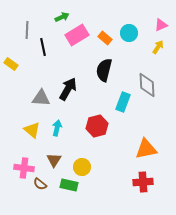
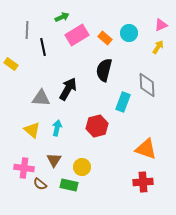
orange triangle: rotated 30 degrees clockwise
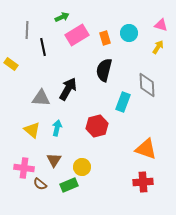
pink triangle: rotated 40 degrees clockwise
orange rectangle: rotated 32 degrees clockwise
green rectangle: rotated 36 degrees counterclockwise
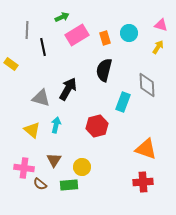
gray triangle: rotated 12 degrees clockwise
cyan arrow: moved 1 px left, 3 px up
green rectangle: rotated 18 degrees clockwise
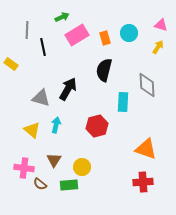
cyan rectangle: rotated 18 degrees counterclockwise
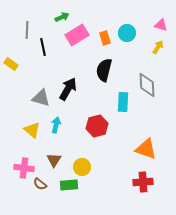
cyan circle: moved 2 px left
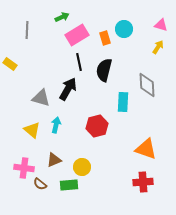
cyan circle: moved 3 px left, 4 px up
black line: moved 36 px right, 15 px down
yellow rectangle: moved 1 px left
brown triangle: rotated 35 degrees clockwise
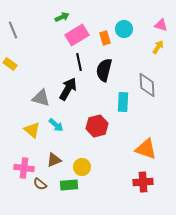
gray line: moved 14 px left; rotated 24 degrees counterclockwise
cyan arrow: rotated 119 degrees clockwise
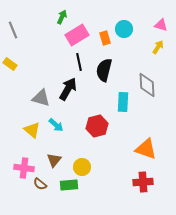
green arrow: rotated 40 degrees counterclockwise
brown triangle: rotated 28 degrees counterclockwise
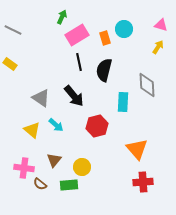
gray line: rotated 42 degrees counterclockwise
black arrow: moved 6 px right, 7 px down; rotated 110 degrees clockwise
gray triangle: rotated 18 degrees clockwise
orange triangle: moved 9 px left; rotated 30 degrees clockwise
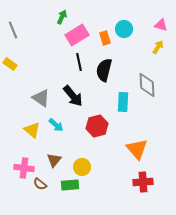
gray line: rotated 42 degrees clockwise
black arrow: moved 1 px left
green rectangle: moved 1 px right
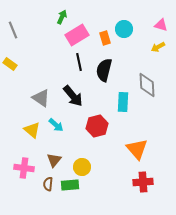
yellow arrow: rotated 152 degrees counterclockwise
brown semicircle: moved 8 px right; rotated 56 degrees clockwise
